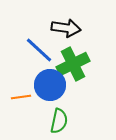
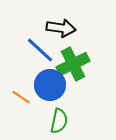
black arrow: moved 5 px left
blue line: moved 1 px right
orange line: rotated 42 degrees clockwise
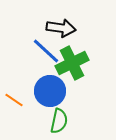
blue line: moved 6 px right, 1 px down
green cross: moved 1 px left, 1 px up
blue circle: moved 6 px down
orange line: moved 7 px left, 3 px down
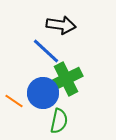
black arrow: moved 3 px up
green cross: moved 6 px left, 16 px down
blue circle: moved 7 px left, 2 px down
orange line: moved 1 px down
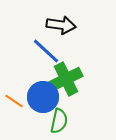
blue circle: moved 4 px down
